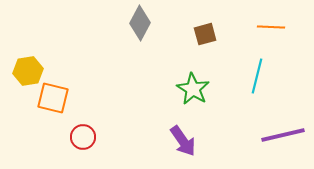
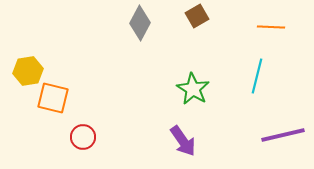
brown square: moved 8 px left, 18 px up; rotated 15 degrees counterclockwise
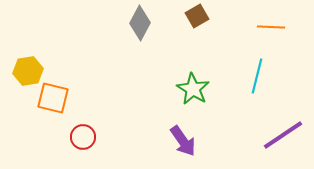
purple line: rotated 21 degrees counterclockwise
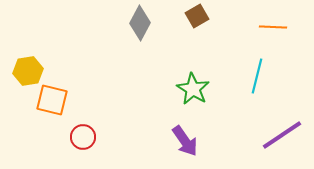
orange line: moved 2 px right
orange square: moved 1 px left, 2 px down
purple line: moved 1 px left
purple arrow: moved 2 px right
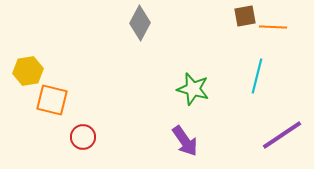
brown square: moved 48 px right; rotated 20 degrees clockwise
green star: rotated 16 degrees counterclockwise
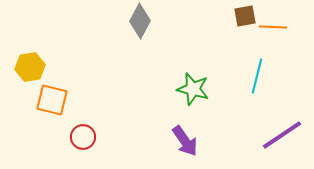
gray diamond: moved 2 px up
yellow hexagon: moved 2 px right, 4 px up
